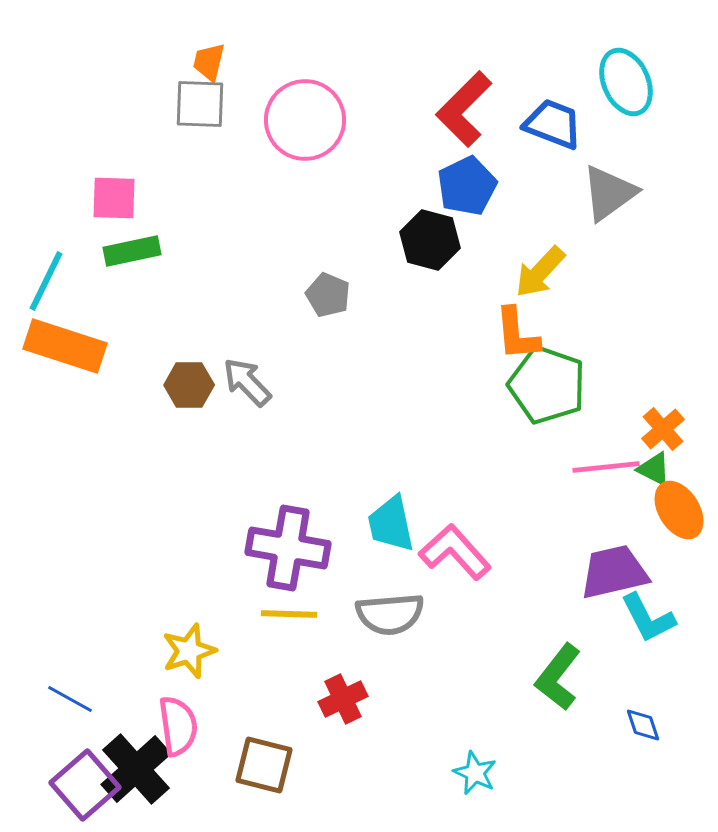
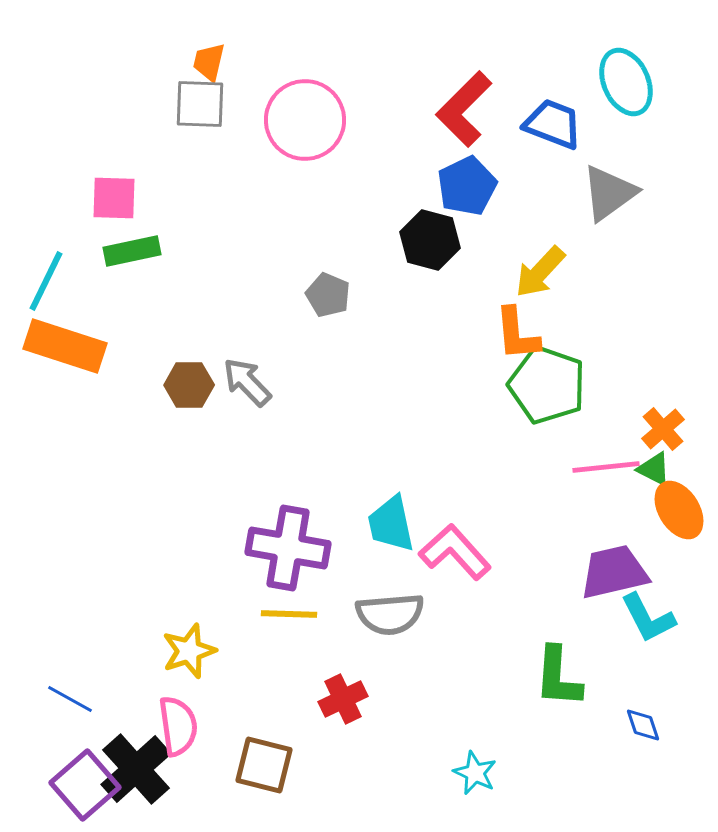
green L-shape: rotated 34 degrees counterclockwise
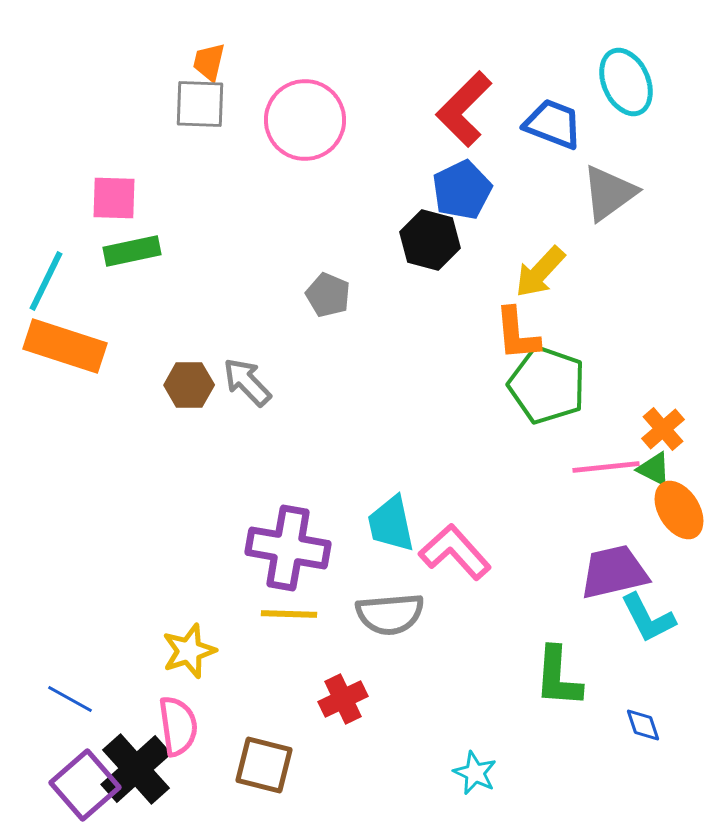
blue pentagon: moved 5 px left, 4 px down
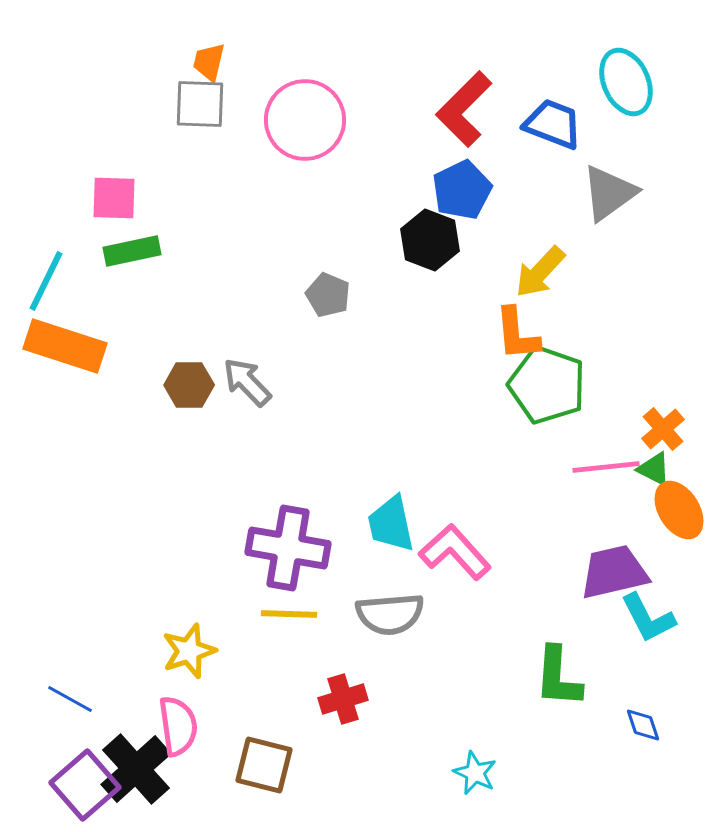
black hexagon: rotated 6 degrees clockwise
red cross: rotated 9 degrees clockwise
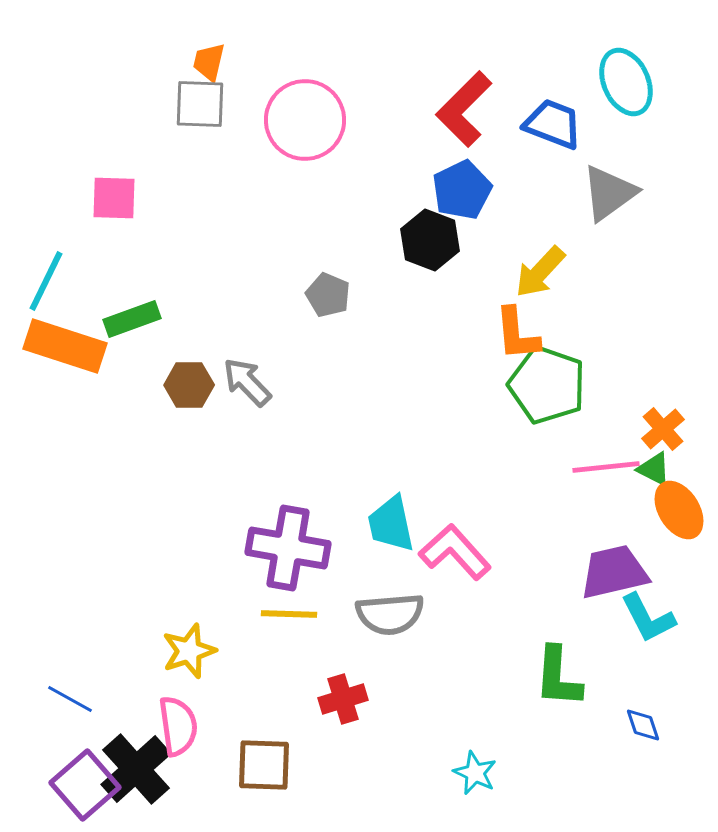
green rectangle: moved 68 px down; rotated 8 degrees counterclockwise
brown square: rotated 12 degrees counterclockwise
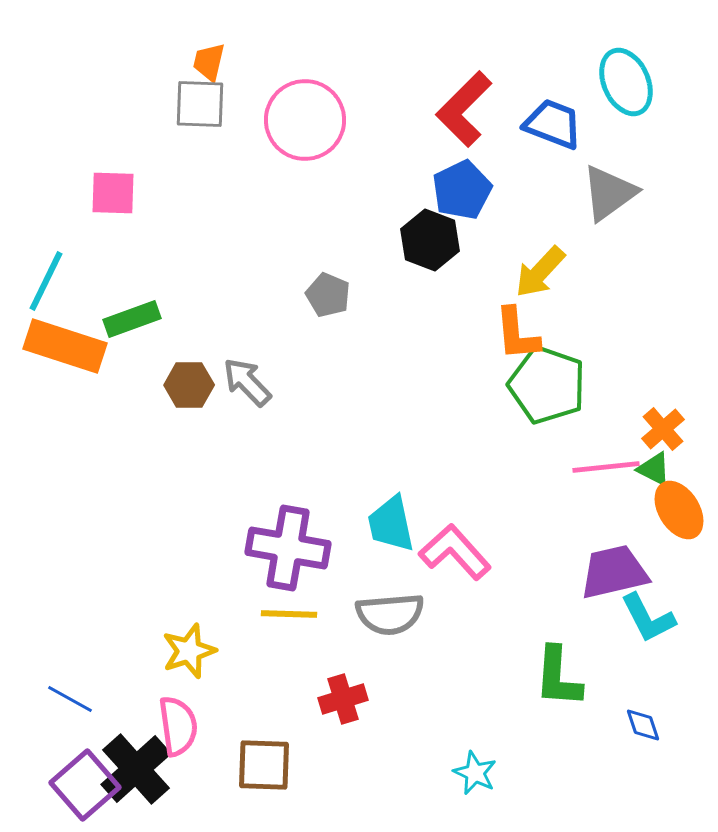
pink square: moved 1 px left, 5 px up
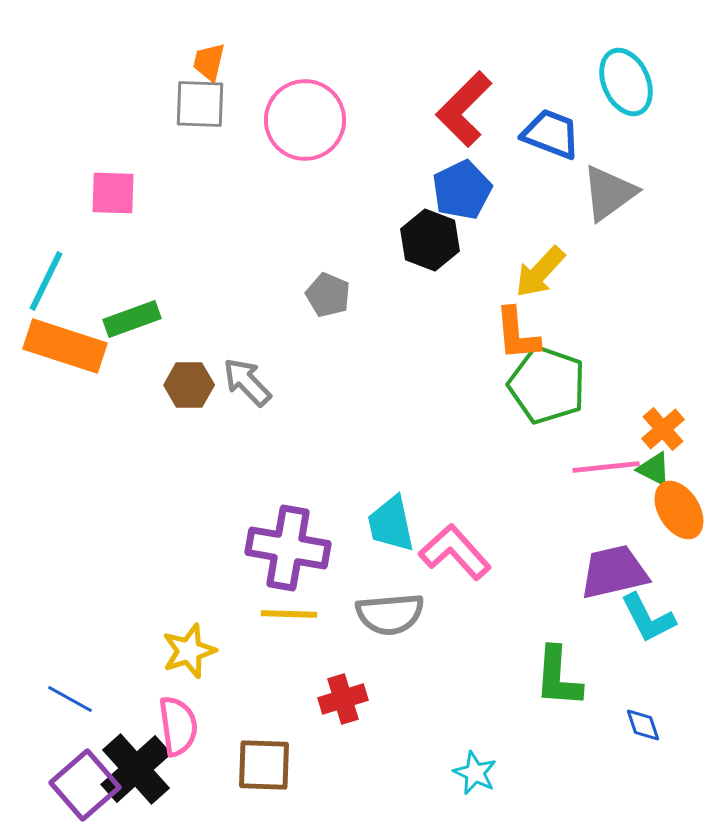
blue trapezoid: moved 2 px left, 10 px down
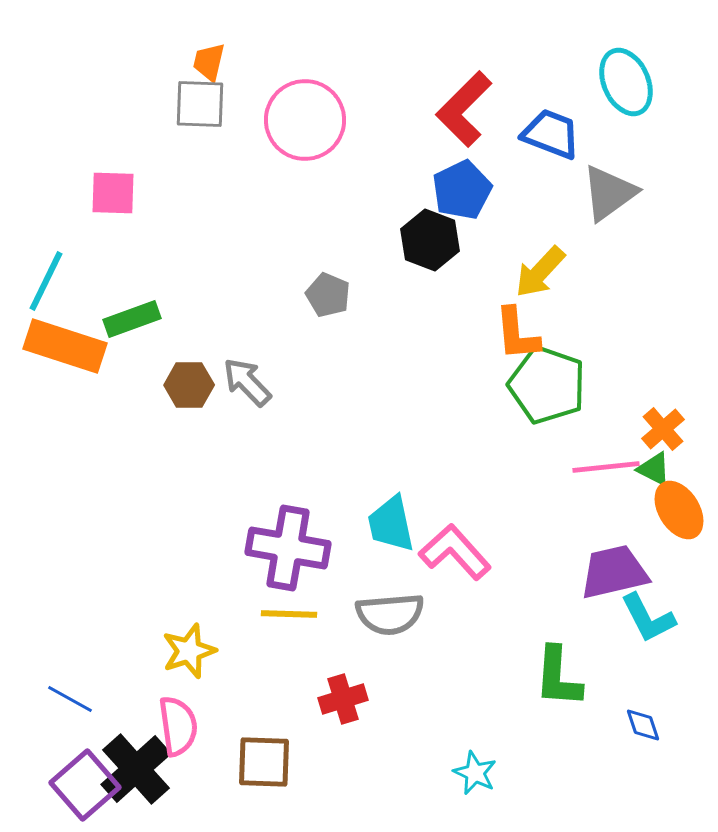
brown square: moved 3 px up
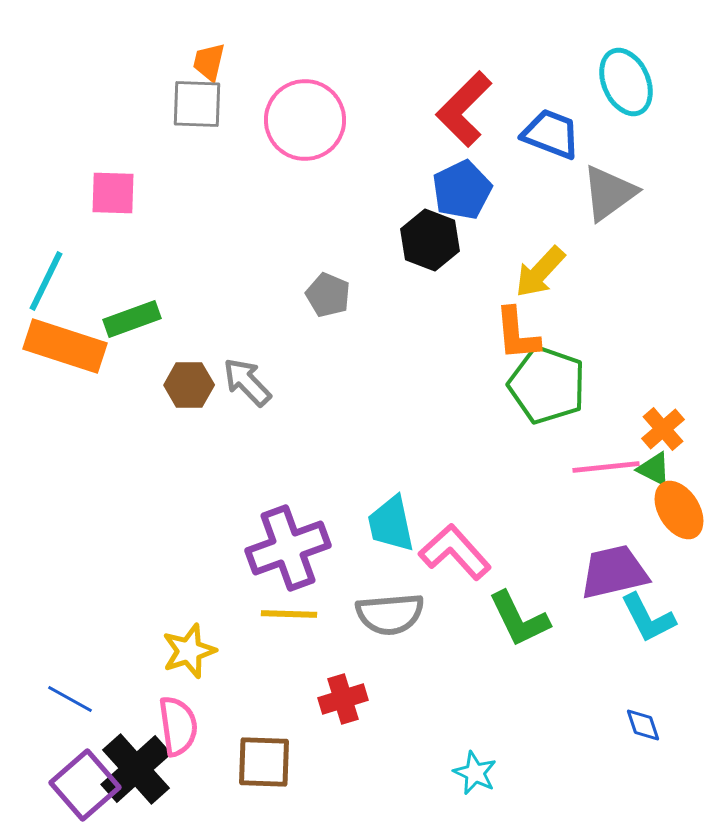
gray square: moved 3 px left
purple cross: rotated 30 degrees counterclockwise
green L-shape: moved 39 px left, 58 px up; rotated 30 degrees counterclockwise
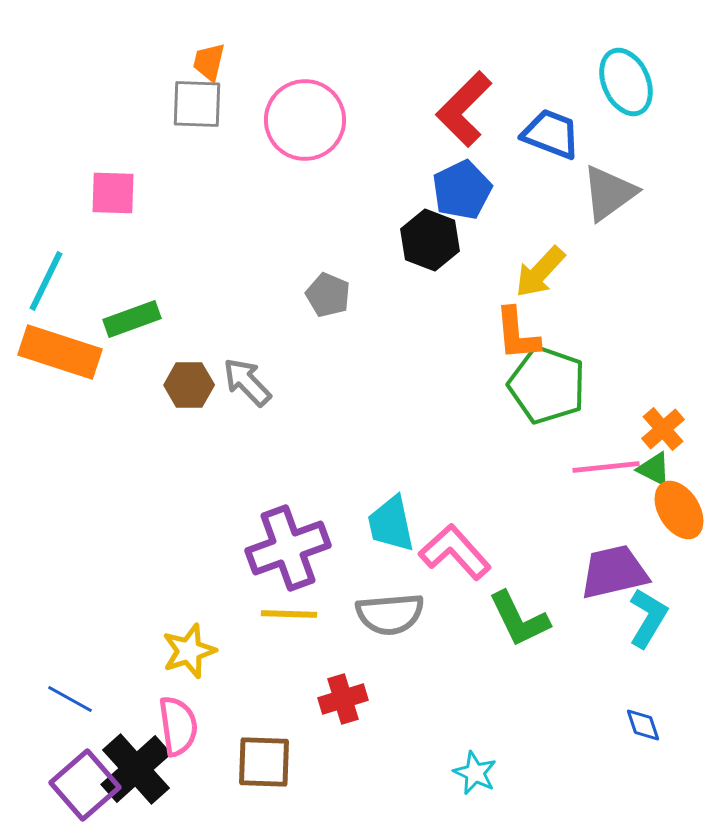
orange rectangle: moved 5 px left, 6 px down
cyan L-shape: rotated 122 degrees counterclockwise
